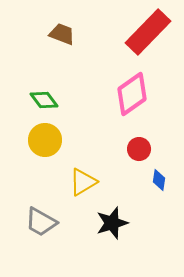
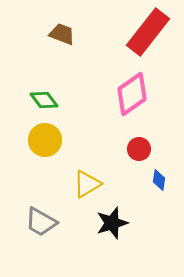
red rectangle: rotated 6 degrees counterclockwise
yellow triangle: moved 4 px right, 2 px down
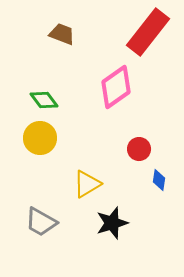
pink diamond: moved 16 px left, 7 px up
yellow circle: moved 5 px left, 2 px up
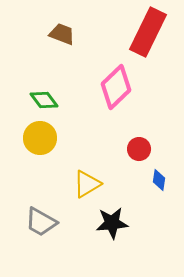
red rectangle: rotated 12 degrees counterclockwise
pink diamond: rotated 9 degrees counterclockwise
black star: rotated 12 degrees clockwise
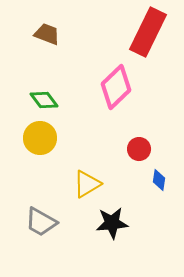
brown trapezoid: moved 15 px left
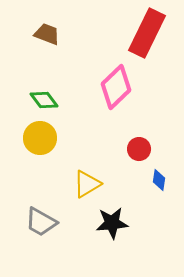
red rectangle: moved 1 px left, 1 px down
